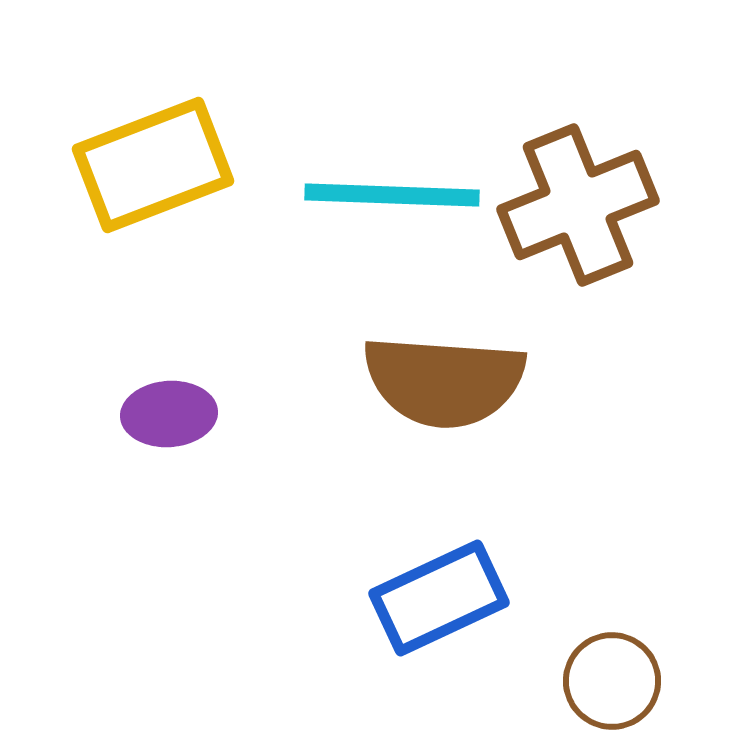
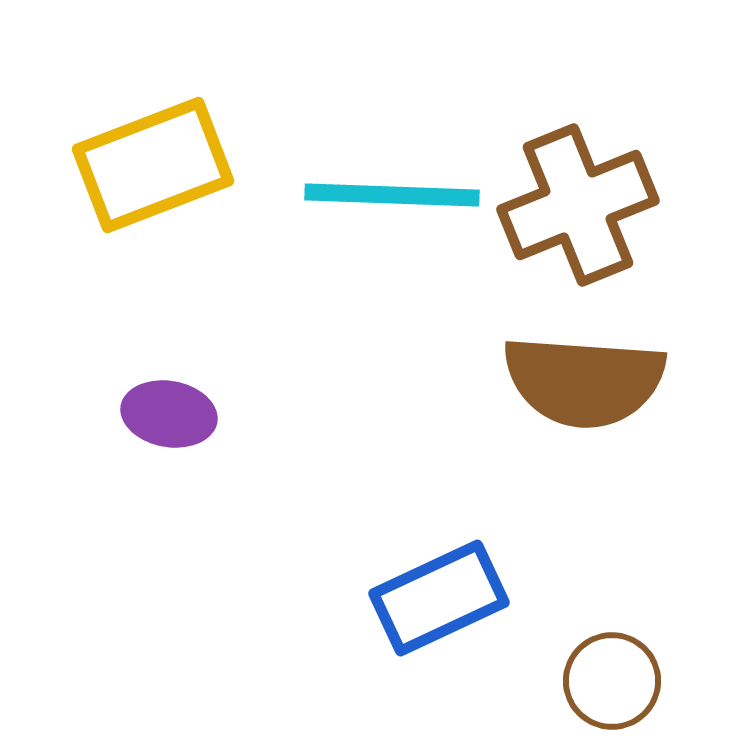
brown semicircle: moved 140 px right
purple ellipse: rotated 14 degrees clockwise
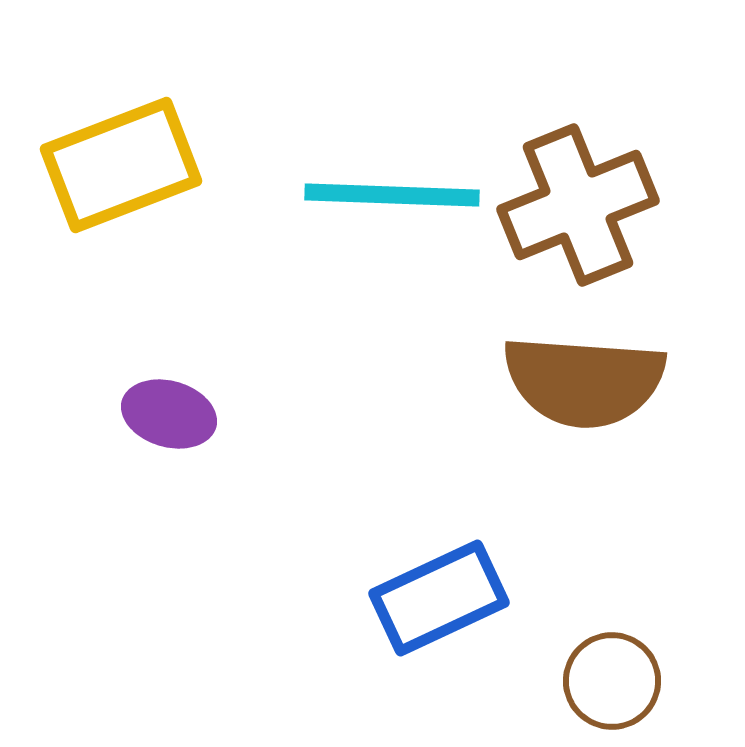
yellow rectangle: moved 32 px left
purple ellipse: rotated 6 degrees clockwise
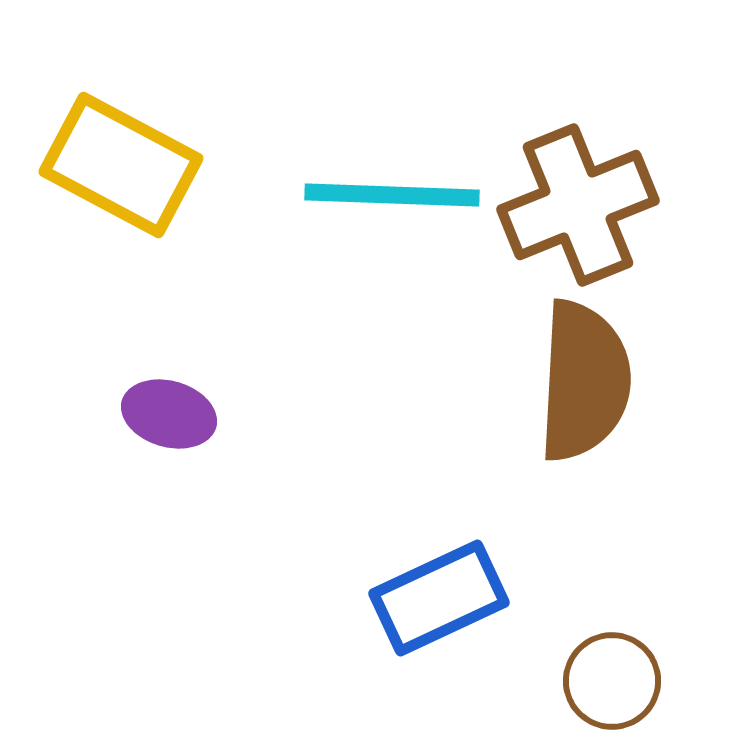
yellow rectangle: rotated 49 degrees clockwise
brown semicircle: rotated 91 degrees counterclockwise
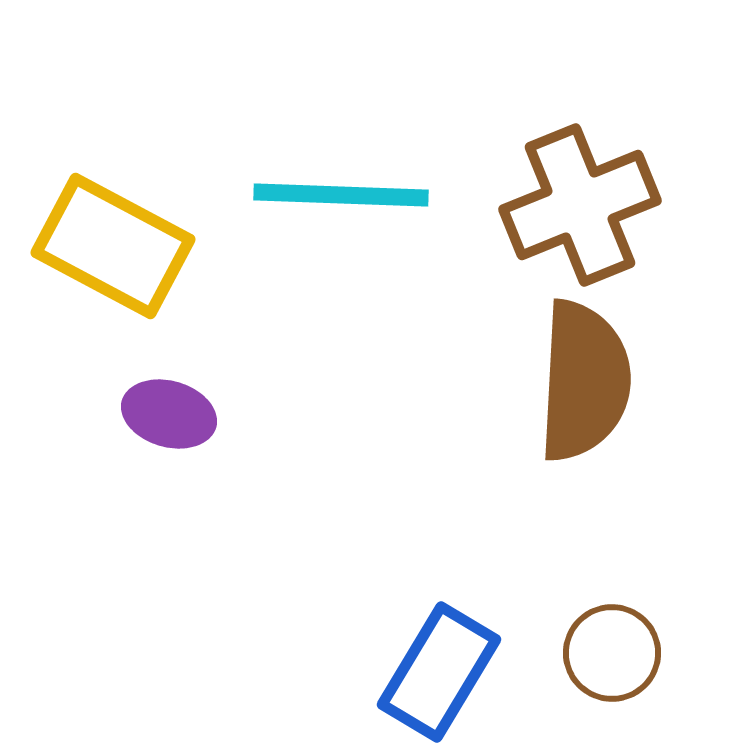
yellow rectangle: moved 8 px left, 81 px down
cyan line: moved 51 px left
brown cross: moved 2 px right
blue rectangle: moved 74 px down; rotated 34 degrees counterclockwise
brown circle: moved 28 px up
